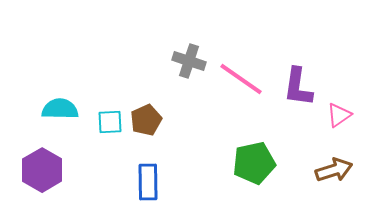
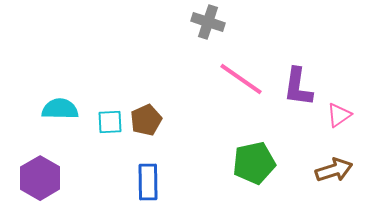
gray cross: moved 19 px right, 39 px up
purple hexagon: moved 2 px left, 8 px down
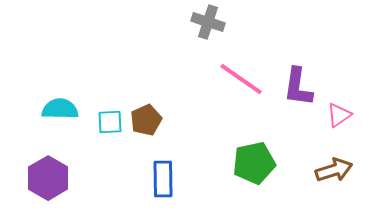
purple hexagon: moved 8 px right
blue rectangle: moved 15 px right, 3 px up
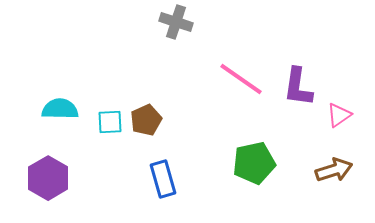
gray cross: moved 32 px left
blue rectangle: rotated 15 degrees counterclockwise
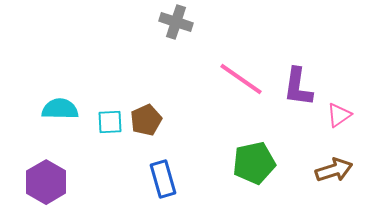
purple hexagon: moved 2 px left, 4 px down
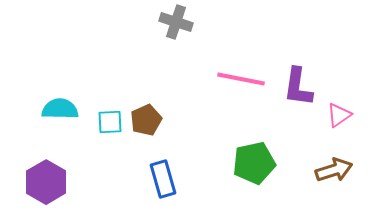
pink line: rotated 24 degrees counterclockwise
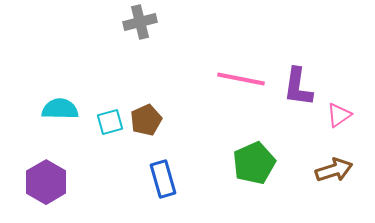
gray cross: moved 36 px left; rotated 32 degrees counterclockwise
cyan square: rotated 12 degrees counterclockwise
green pentagon: rotated 12 degrees counterclockwise
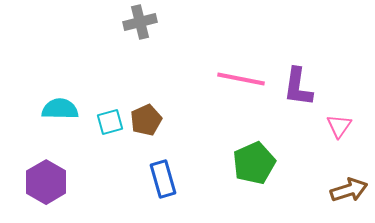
pink triangle: moved 11 px down; rotated 20 degrees counterclockwise
brown arrow: moved 15 px right, 20 px down
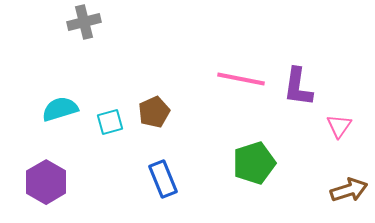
gray cross: moved 56 px left
cyan semicircle: rotated 18 degrees counterclockwise
brown pentagon: moved 8 px right, 8 px up
green pentagon: rotated 6 degrees clockwise
blue rectangle: rotated 6 degrees counterclockwise
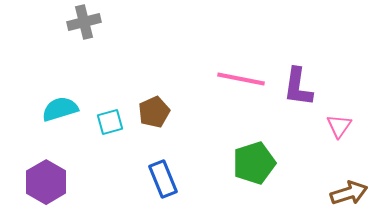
brown arrow: moved 3 px down
